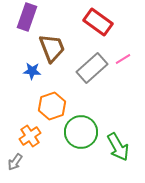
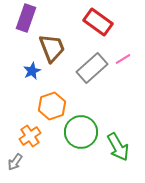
purple rectangle: moved 1 px left, 1 px down
blue star: rotated 30 degrees counterclockwise
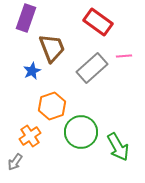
pink line: moved 1 px right, 3 px up; rotated 28 degrees clockwise
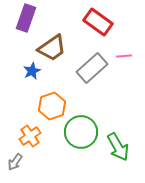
brown trapezoid: rotated 76 degrees clockwise
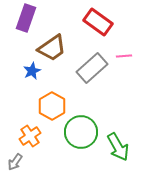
orange hexagon: rotated 12 degrees counterclockwise
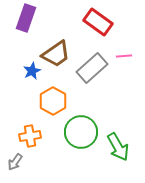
brown trapezoid: moved 4 px right, 6 px down
orange hexagon: moved 1 px right, 5 px up
orange cross: rotated 25 degrees clockwise
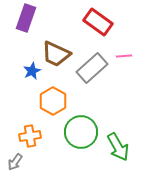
brown trapezoid: rotated 60 degrees clockwise
